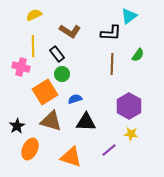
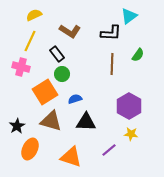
yellow line: moved 3 px left, 5 px up; rotated 25 degrees clockwise
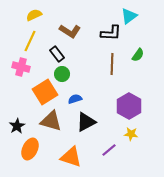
black triangle: rotated 30 degrees counterclockwise
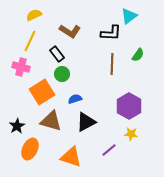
orange square: moved 3 px left
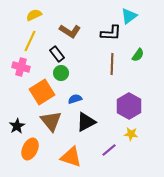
green circle: moved 1 px left, 1 px up
brown triangle: rotated 35 degrees clockwise
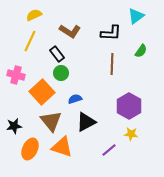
cyan triangle: moved 7 px right
green semicircle: moved 3 px right, 4 px up
pink cross: moved 5 px left, 8 px down
orange square: rotated 10 degrees counterclockwise
black star: moved 3 px left; rotated 21 degrees clockwise
orange triangle: moved 9 px left, 10 px up
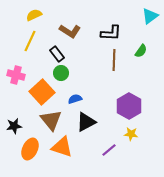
cyan triangle: moved 14 px right
brown line: moved 2 px right, 4 px up
brown triangle: moved 1 px up
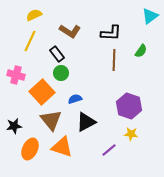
purple hexagon: rotated 10 degrees counterclockwise
